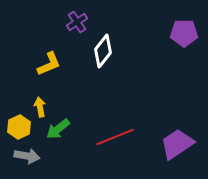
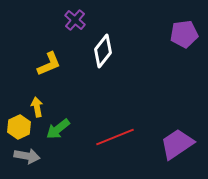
purple cross: moved 2 px left, 2 px up; rotated 15 degrees counterclockwise
purple pentagon: moved 1 px down; rotated 8 degrees counterclockwise
yellow arrow: moved 3 px left
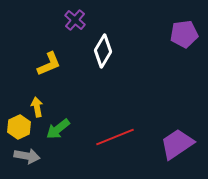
white diamond: rotated 8 degrees counterclockwise
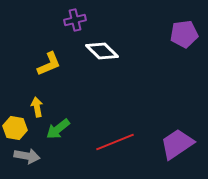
purple cross: rotated 35 degrees clockwise
white diamond: moved 1 px left; rotated 76 degrees counterclockwise
yellow hexagon: moved 4 px left, 1 px down; rotated 25 degrees counterclockwise
red line: moved 5 px down
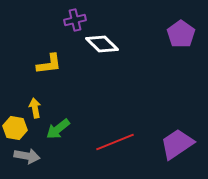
purple pentagon: moved 3 px left; rotated 28 degrees counterclockwise
white diamond: moved 7 px up
yellow L-shape: rotated 16 degrees clockwise
yellow arrow: moved 2 px left, 1 px down
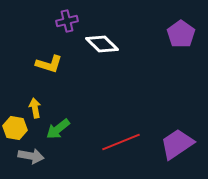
purple cross: moved 8 px left, 1 px down
yellow L-shape: rotated 24 degrees clockwise
red line: moved 6 px right
gray arrow: moved 4 px right
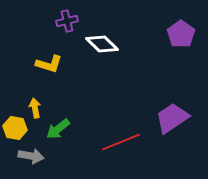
purple trapezoid: moved 5 px left, 26 px up
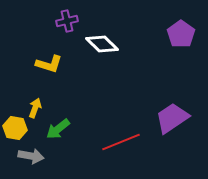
yellow arrow: rotated 30 degrees clockwise
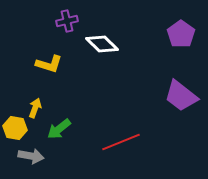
purple trapezoid: moved 9 px right, 22 px up; rotated 108 degrees counterclockwise
green arrow: moved 1 px right
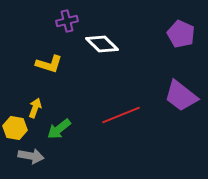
purple pentagon: rotated 12 degrees counterclockwise
red line: moved 27 px up
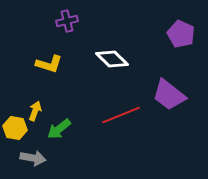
white diamond: moved 10 px right, 15 px down
purple trapezoid: moved 12 px left, 1 px up
yellow arrow: moved 3 px down
gray arrow: moved 2 px right, 2 px down
